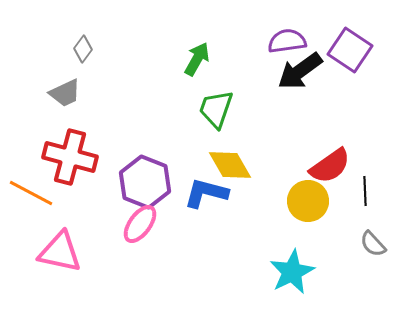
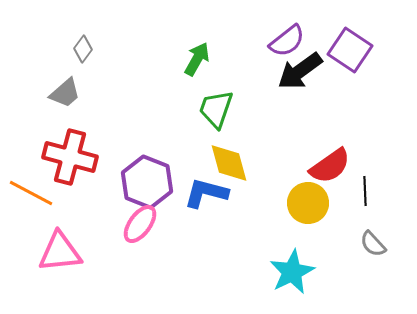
purple semicircle: rotated 150 degrees clockwise
gray trapezoid: rotated 16 degrees counterclockwise
yellow diamond: moved 1 px left, 2 px up; rotated 15 degrees clockwise
purple hexagon: moved 2 px right
yellow circle: moved 2 px down
pink triangle: rotated 18 degrees counterclockwise
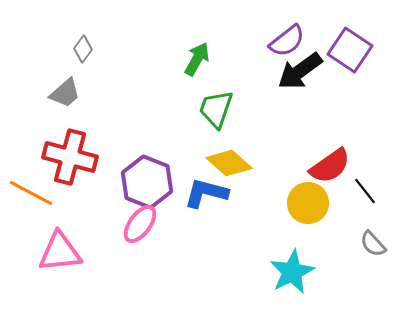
yellow diamond: rotated 33 degrees counterclockwise
black line: rotated 36 degrees counterclockwise
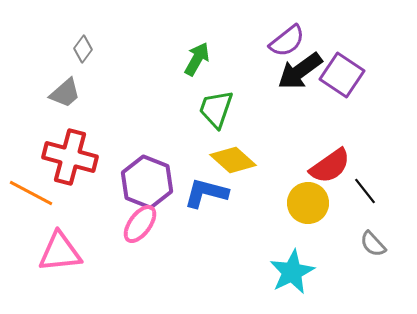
purple square: moved 8 px left, 25 px down
yellow diamond: moved 4 px right, 3 px up
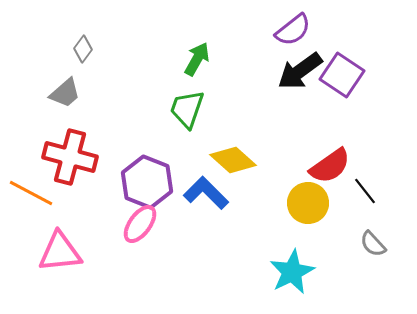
purple semicircle: moved 6 px right, 11 px up
green trapezoid: moved 29 px left
blue L-shape: rotated 30 degrees clockwise
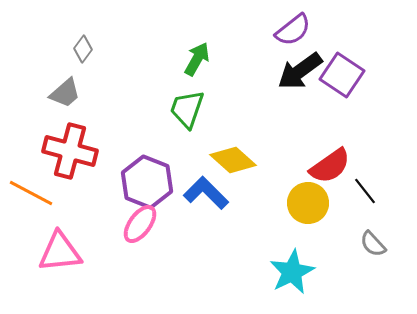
red cross: moved 6 px up
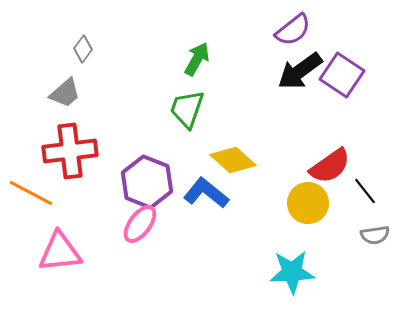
red cross: rotated 22 degrees counterclockwise
blue L-shape: rotated 6 degrees counterclockwise
gray semicircle: moved 2 px right, 9 px up; rotated 56 degrees counterclockwise
cyan star: rotated 24 degrees clockwise
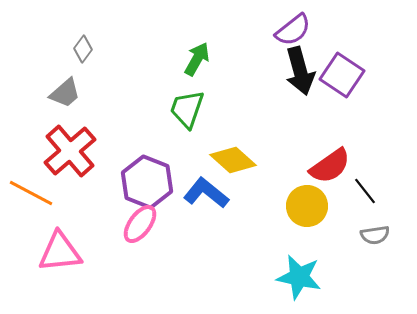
black arrow: rotated 69 degrees counterclockwise
red cross: rotated 34 degrees counterclockwise
yellow circle: moved 1 px left, 3 px down
cyan star: moved 7 px right, 5 px down; rotated 15 degrees clockwise
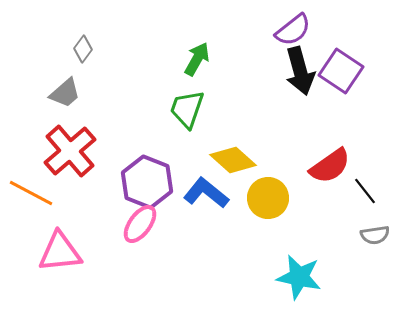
purple square: moved 1 px left, 4 px up
yellow circle: moved 39 px left, 8 px up
